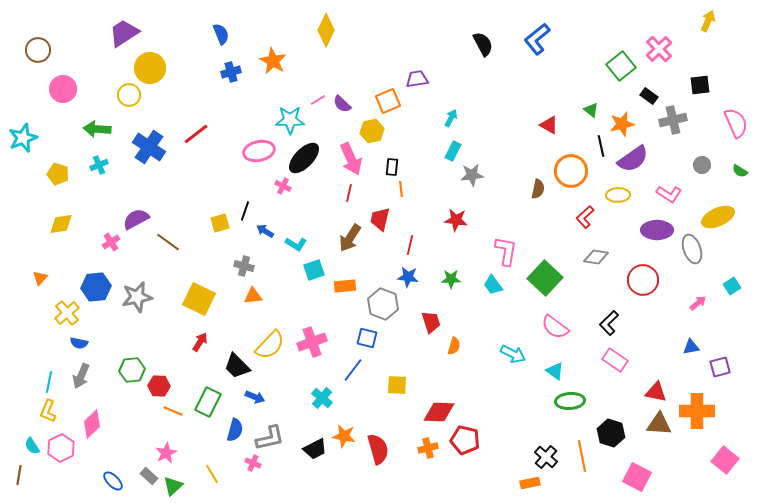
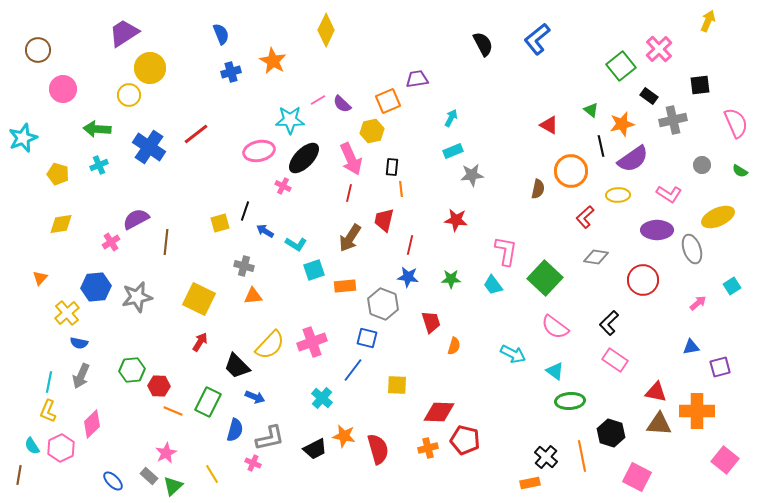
cyan rectangle at (453, 151): rotated 42 degrees clockwise
red trapezoid at (380, 219): moved 4 px right, 1 px down
brown line at (168, 242): moved 2 px left; rotated 60 degrees clockwise
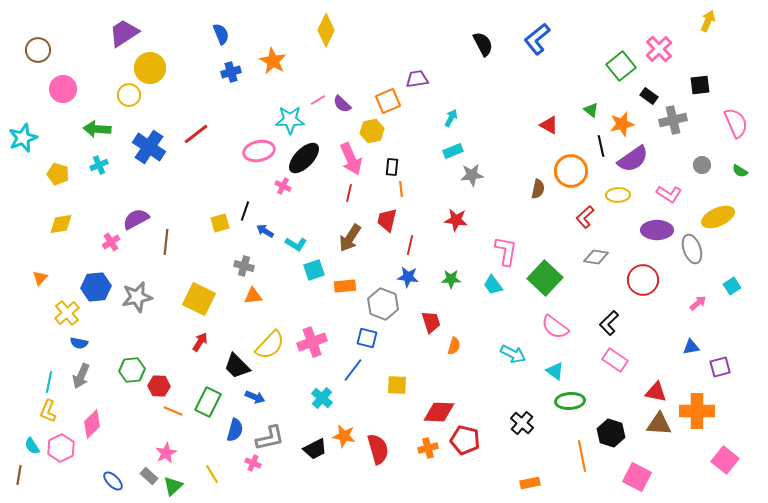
red trapezoid at (384, 220): moved 3 px right
black cross at (546, 457): moved 24 px left, 34 px up
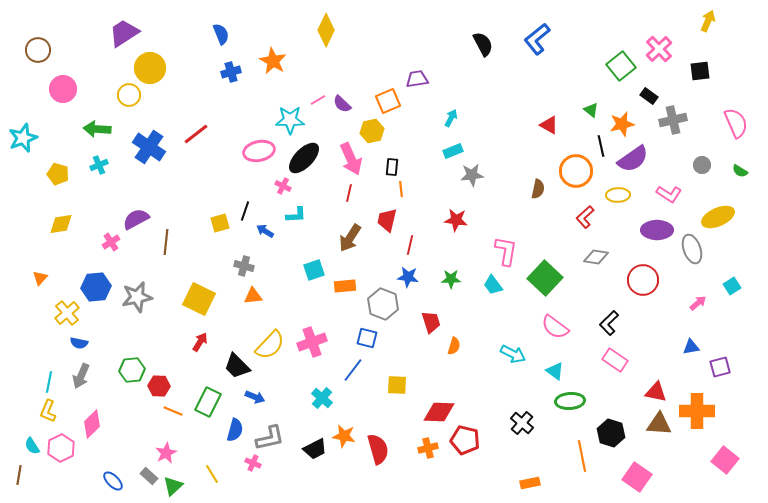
black square at (700, 85): moved 14 px up
orange circle at (571, 171): moved 5 px right
cyan L-shape at (296, 244): moved 29 px up; rotated 35 degrees counterclockwise
pink square at (637, 477): rotated 8 degrees clockwise
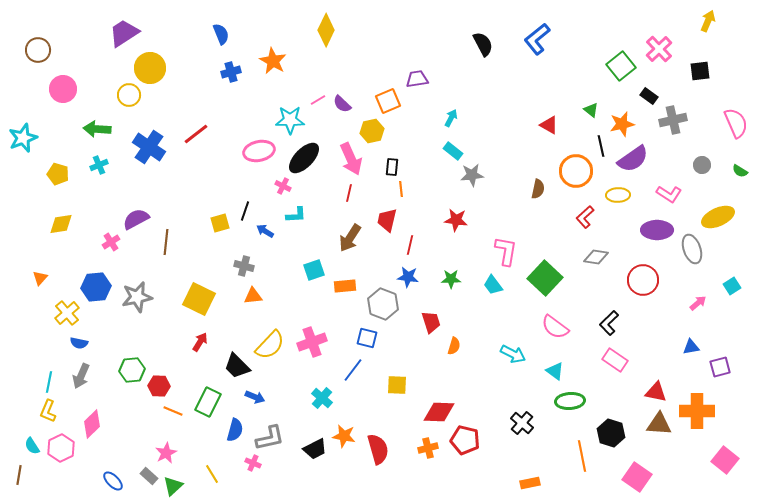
cyan rectangle at (453, 151): rotated 60 degrees clockwise
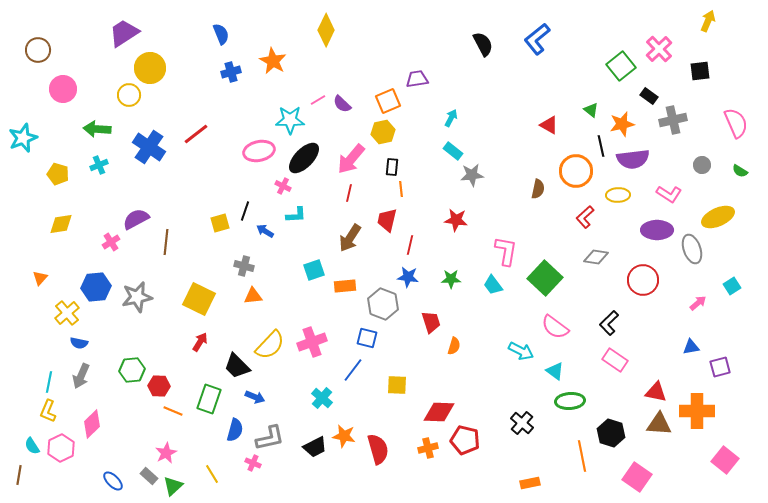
yellow hexagon at (372, 131): moved 11 px right, 1 px down
pink arrow at (351, 159): rotated 64 degrees clockwise
purple semicircle at (633, 159): rotated 28 degrees clockwise
cyan arrow at (513, 354): moved 8 px right, 3 px up
green rectangle at (208, 402): moved 1 px right, 3 px up; rotated 8 degrees counterclockwise
black trapezoid at (315, 449): moved 2 px up
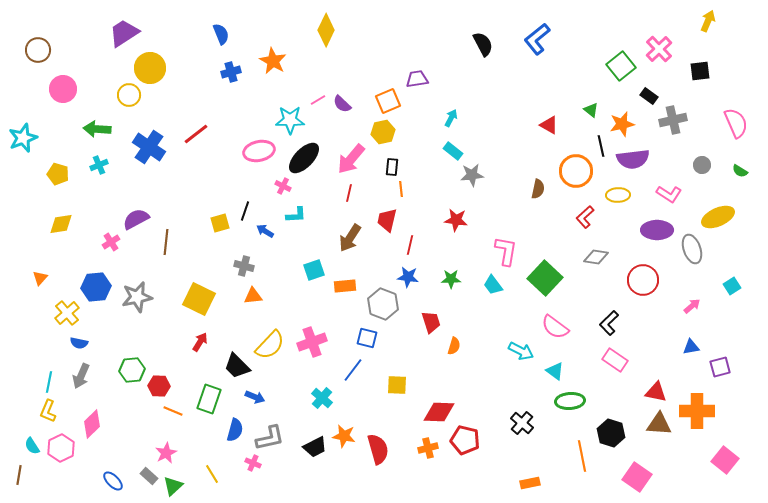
pink arrow at (698, 303): moved 6 px left, 3 px down
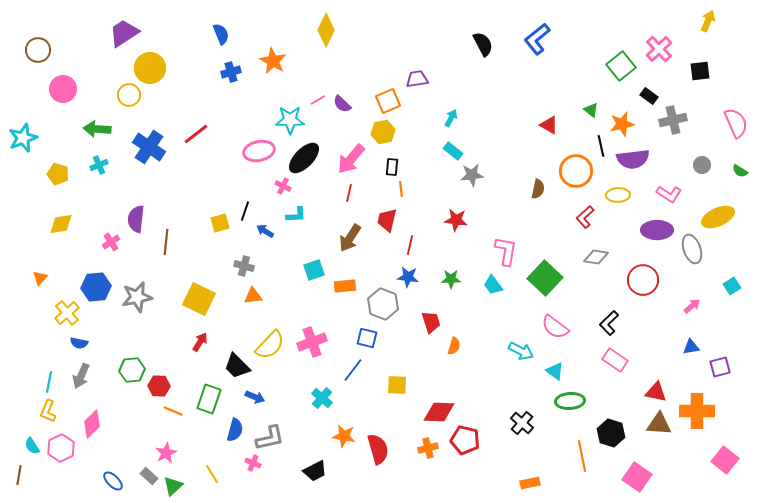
purple semicircle at (136, 219): rotated 56 degrees counterclockwise
black trapezoid at (315, 447): moved 24 px down
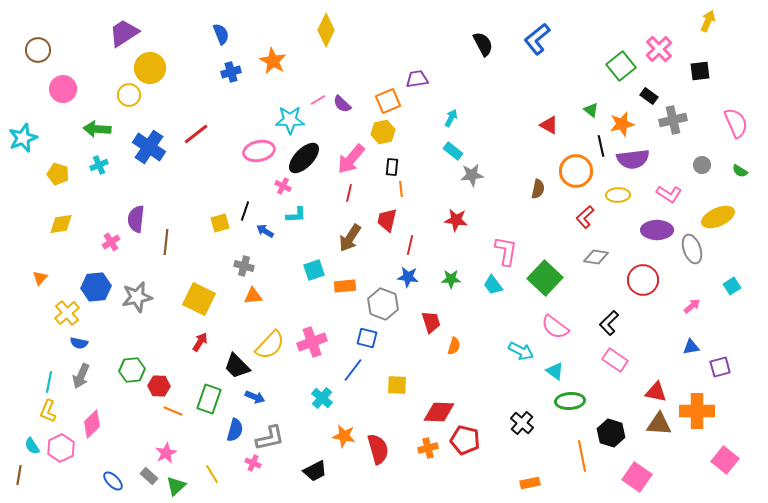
green triangle at (173, 486): moved 3 px right
